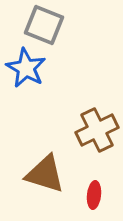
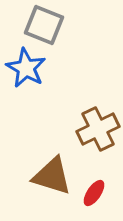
brown cross: moved 1 px right, 1 px up
brown triangle: moved 7 px right, 2 px down
red ellipse: moved 2 px up; rotated 28 degrees clockwise
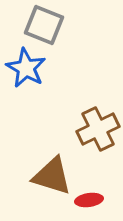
red ellipse: moved 5 px left, 7 px down; rotated 48 degrees clockwise
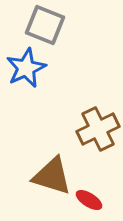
gray square: moved 1 px right
blue star: rotated 18 degrees clockwise
red ellipse: rotated 40 degrees clockwise
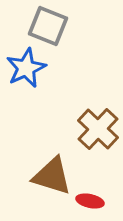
gray square: moved 3 px right, 1 px down
brown cross: rotated 21 degrees counterclockwise
red ellipse: moved 1 px right, 1 px down; rotated 20 degrees counterclockwise
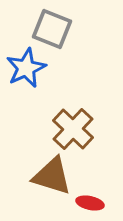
gray square: moved 4 px right, 3 px down
brown cross: moved 25 px left
red ellipse: moved 2 px down
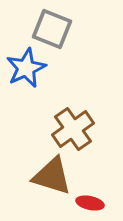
brown cross: rotated 12 degrees clockwise
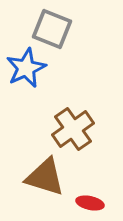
brown triangle: moved 7 px left, 1 px down
